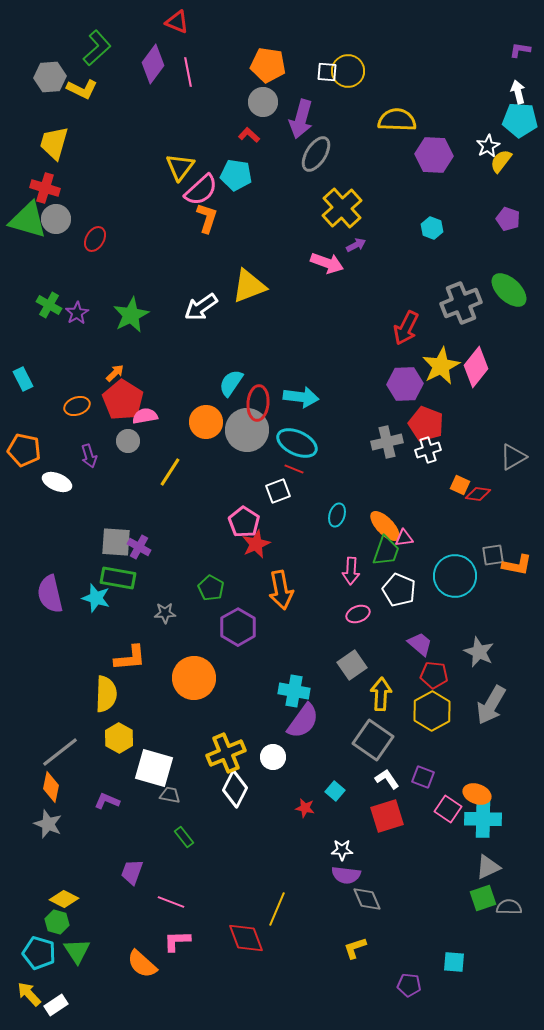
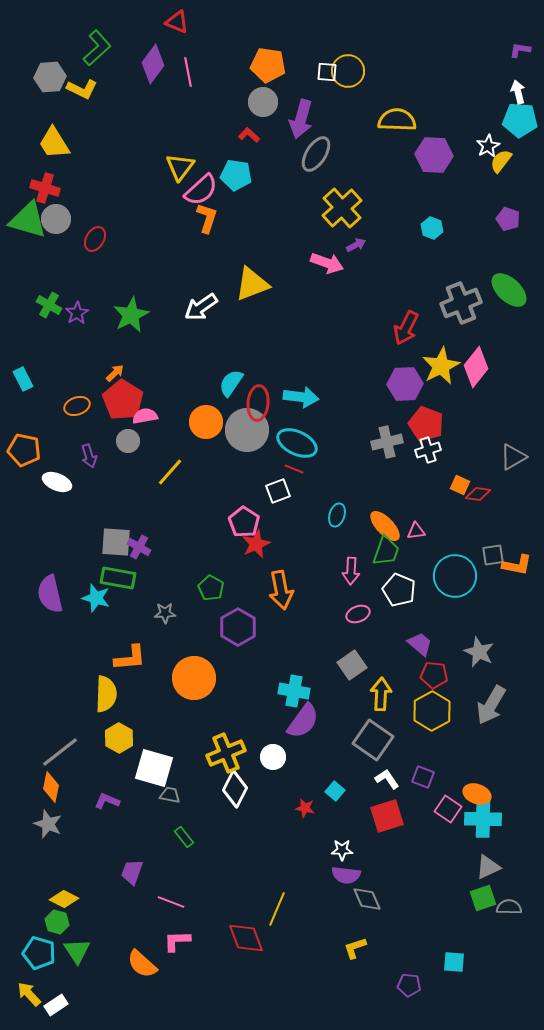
yellow trapezoid at (54, 143): rotated 48 degrees counterclockwise
yellow triangle at (249, 286): moved 3 px right, 2 px up
yellow line at (170, 472): rotated 8 degrees clockwise
pink triangle at (404, 538): moved 12 px right, 7 px up
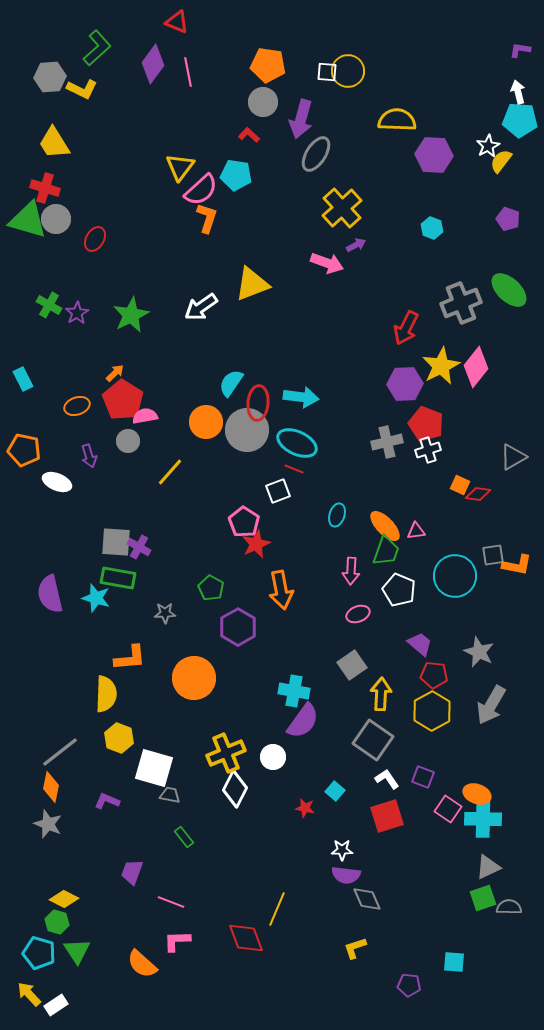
yellow hexagon at (119, 738): rotated 8 degrees counterclockwise
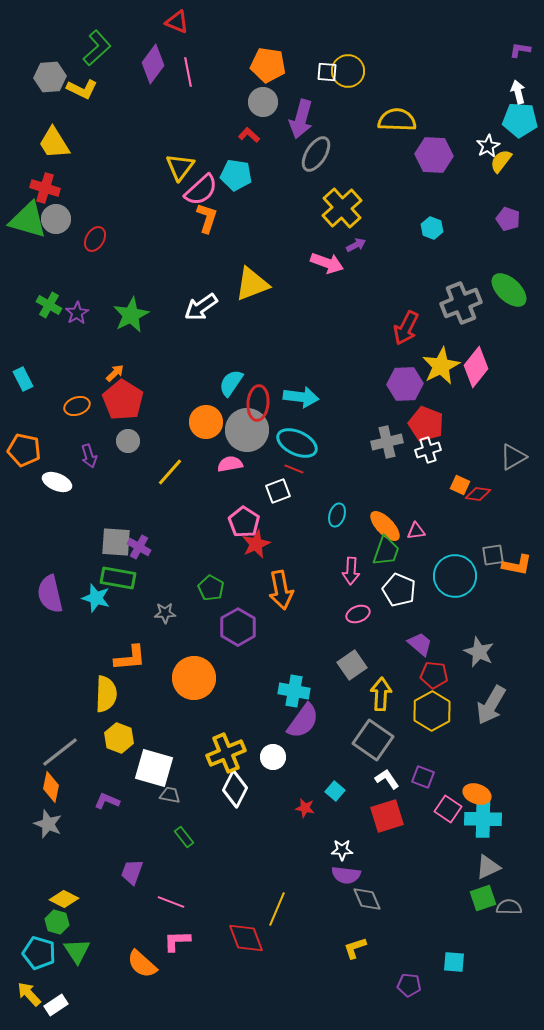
pink semicircle at (145, 416): moved 85 px right, 48 px down
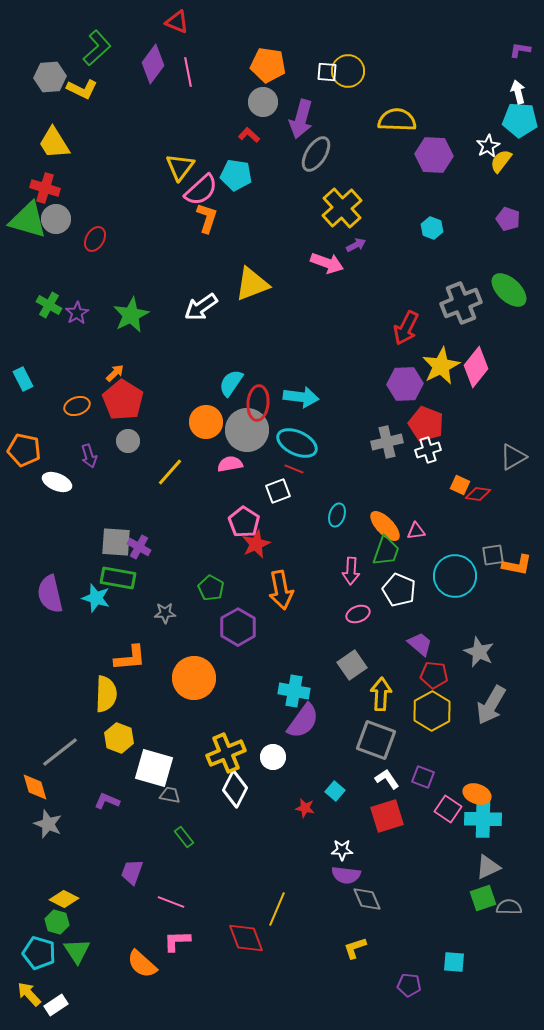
gray square at (373, 740): moved 3 px right; rotated 15 degrees counterclockwise
orange diamond at (51, 787): moved 16 px left; rotated 28 degrees counterclockwise
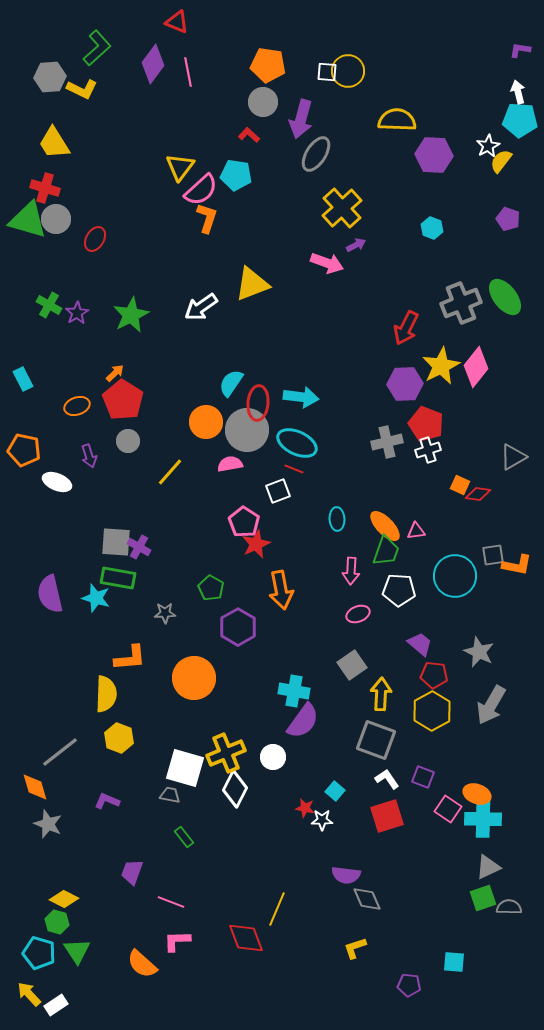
green ellipse at (509, 290): moved 4 px left, 7 px down; rotated 9 degrees clockwise
cyan ellipse at (337, 515): moved 4 px down; rotated 20 degrees counterclockwise
white pentagon at (399, 590): rotated 20 degrees counterclockwise
white square at (154, 768): moved 31 px right
white star at (342, 850): moved 20 px left, 30 px up
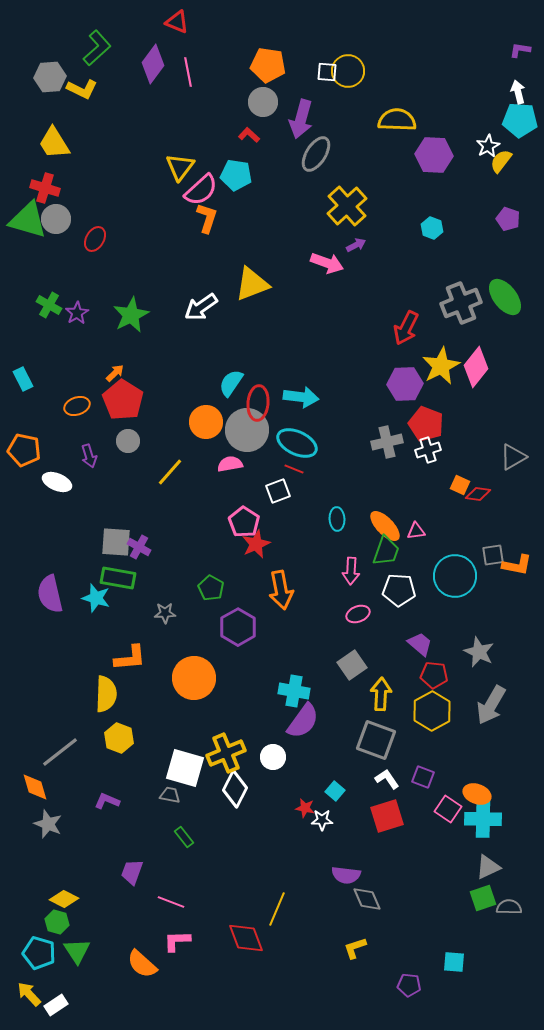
yellow cross at (342, 208): moved 5 px right, 2 px up
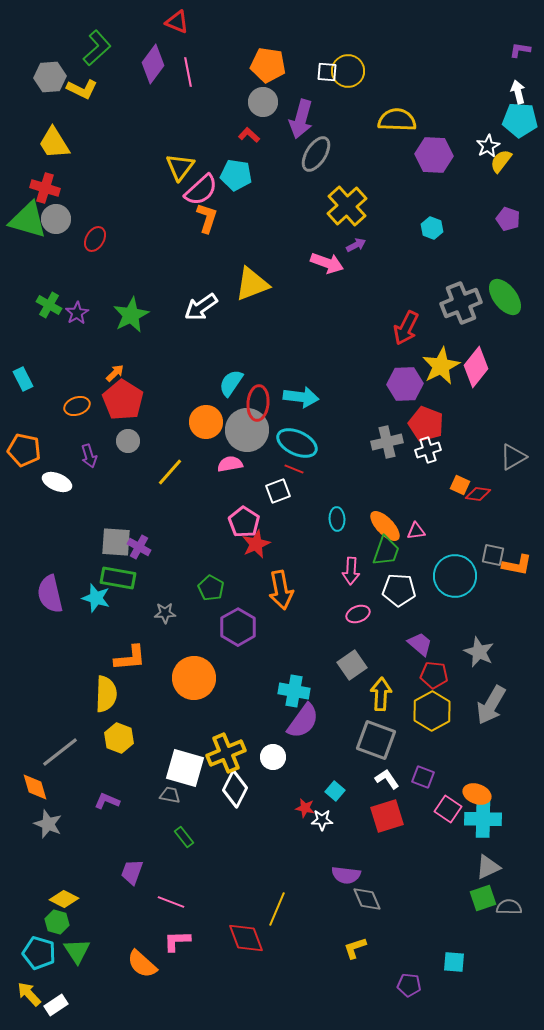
gray square at (493, 555): rotated 20 degrees clockwise
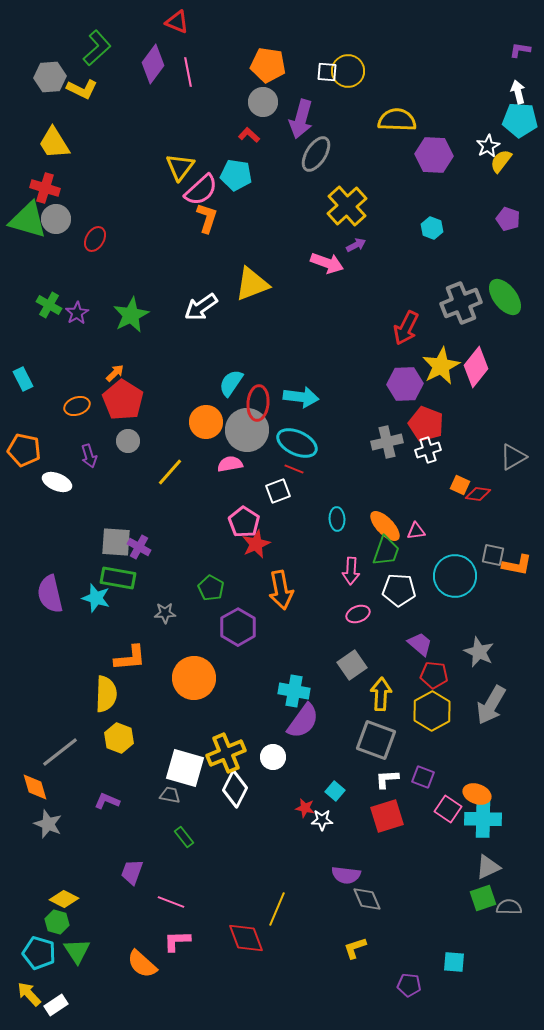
white L-shape at (387, 779): rotated 60 degrees counterclockwise
